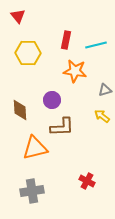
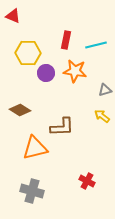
red triangle: moved 5 px left; rotated 28 degrees counterclockwise
purple circle: moved 6 px left, 27 px up
brown diamond: rotated 55 degrees counterclockwise
gray cross: rotated 25 degrees clockwise
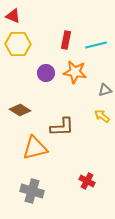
yellow hexagon: moved 10 px left, 9 px up
orange star: moved 1 px down
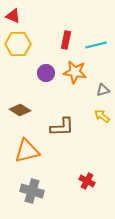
gray triangle: moved 2 px left
orange triangle: moved 8 px left, 3 px down
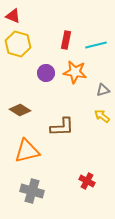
yellow hexagon: rotated 15 degrees clockwise
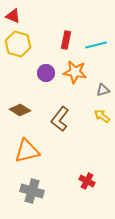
brown L-shape: moved 2 px left, 8 px up; rotated 130 degrees clockwise
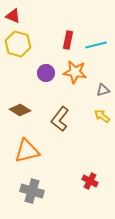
red rectangle: moved 2 px right
red cross: moved 3 px right
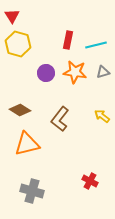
red triangle: moved 1 px left; rotated 35 degrees clockwise
gray triangle: moved 18 px up
orange triangle: moved 7 px up
